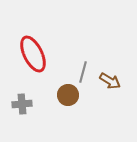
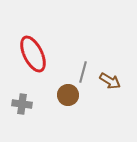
gray cross: rotated 12 degrees clockwise
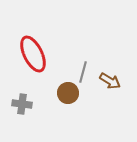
brown circle: moved 2 px up
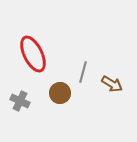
brown arrow: moved 2 px right, 3 px down
brown circle: moved 8 px left
gray cross: moved 2 px left, 3 px up; rotated 18 degrees clockwise
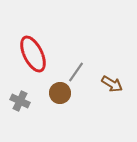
gray line: moved 7 px left; rotated 20 degrees clockwise
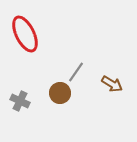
red ellipse: moved 8 px left, 20 px up
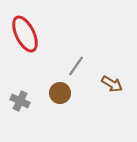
gray line: moved 6 px up
